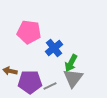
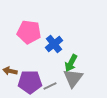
blue cross: moved 4 px up
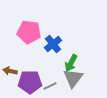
blue cross: moved 1 px left
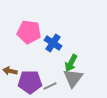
blue cross: moved 1 px up; rotated 18 degrees counterclockwise
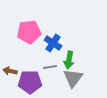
pink pentagon: rotated 15 degrees counterclockwise
green arrow: moved 2 px left, 3 px up; rotated 18 degrees counterclockwise
gray line: moved 19 px up; rotated 16 degrees clockwise
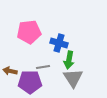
blue cross: moved 6 px right; rotated 18 degrees counterclockwise
gray line: moved 7 px left
gray triangle: rotated 10 degrees counterclockwise
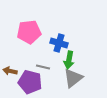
gray line: rotated 24 degrees clockwise
gray triangle: rotated 25 degrees clockwise
purple pentagon: rotated 15 degrees clockwise
